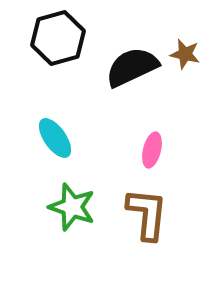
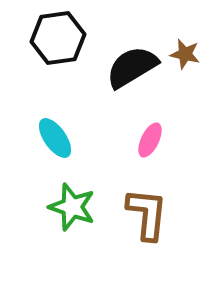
black hexagon: rotated 8 degrees clockwise
black semicircle: rotated 6 degrees counterclockwise
pink ellipse: moved 2 px left, 10 px up; rotated 12 degrees clockwise
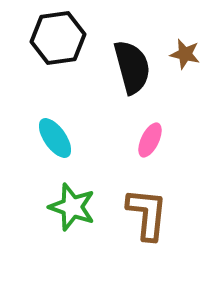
black semicircle: rotated 106 degrees clockwise
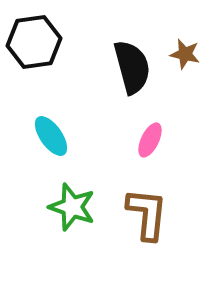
black hexagon: moved 24 px left, 4 px down
cyan ellipse: moved 4 px left, 2 px up
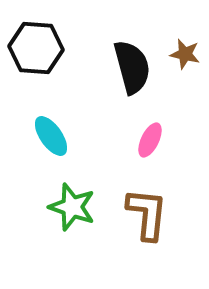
black hexagon: moved 2 px right, 6 px down; rotated 12 degrees clockwise
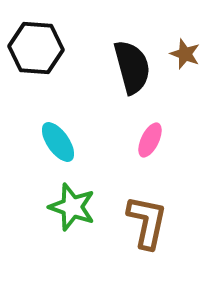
brown star: rotated 8 degrees clockwise
cyan ellipse: moved 7 px right, 6 px down
brown L-shape: moved 8 px down; rotated 6 degrees clockwise
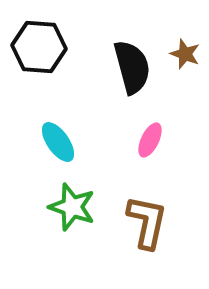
black hexagon: moved 3 px right, 1 px up
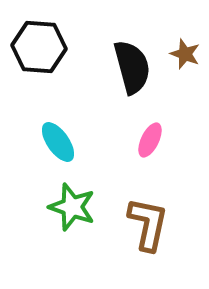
brown L-shape: moved 1 px right, 2 px down
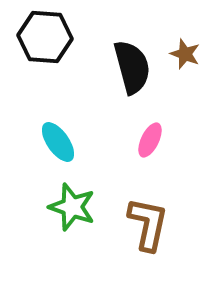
black hexagon: moved 6 px right, 10 px up
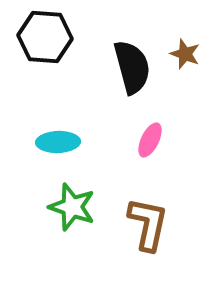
cyan ellipse: rotated 57 degrees counterclockwise
